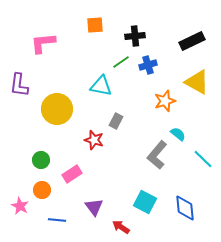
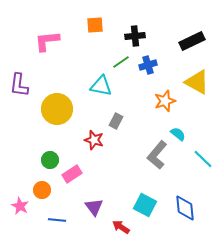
pink L-shape: moved 4 px right, 2 px up
green circle: moved 9 px right
cyan square: moved 3 px down
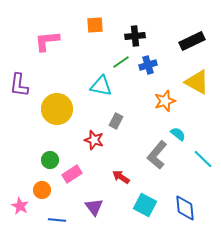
red arrow: moved 50 px up
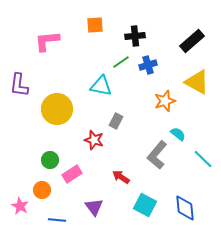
black rectangle: rotated 15 degrees counterclockwise
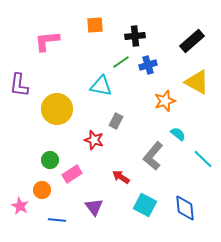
gray L-shape: moved 4 px left, 1 px down
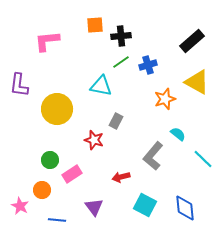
black cross: moved 14 px left
orange star: moved 2 px up
red arrow: rotated 48 degrees counterclockwise
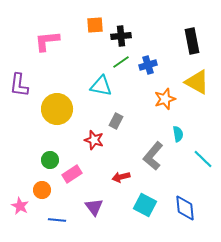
black rectangle: rotated 60 degrees counterclockwise
cyan semicircle: rotated 42 degrees clockwise
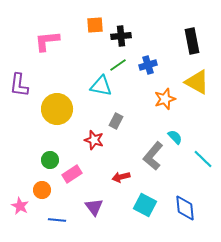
green line: moved 3 px left, 3 px down
cyan semicircle: moved 3 px left, 3 px down; rotated 35 degrees counterclockwise
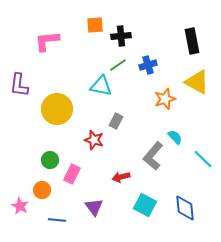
pink rectangle: rotated 30 degrees counterclockwise
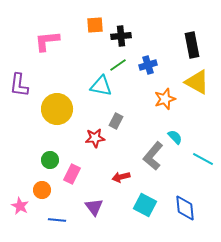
black rectangle: moved 4 px down
red star: moved 1 px right, 2 px up; rotated 24 degrees counterclockwise
cyan line: rotated 15 degrees counterclockwise
